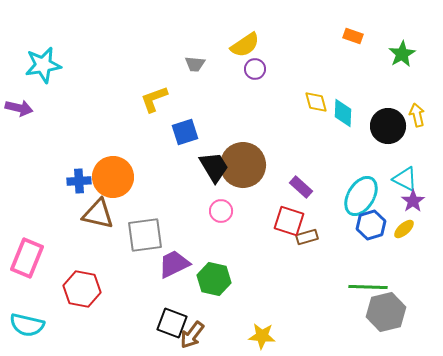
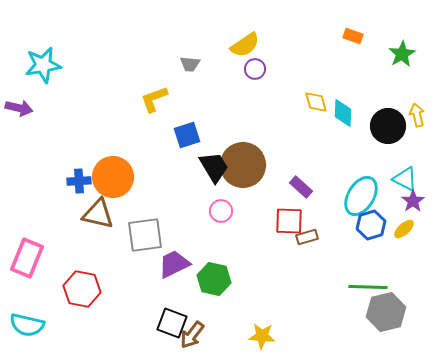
gray trapezoid: moved 5 px left
blue square: moved 2 px right, 3 px down
red square: rotated 16 degrees counterclockwise
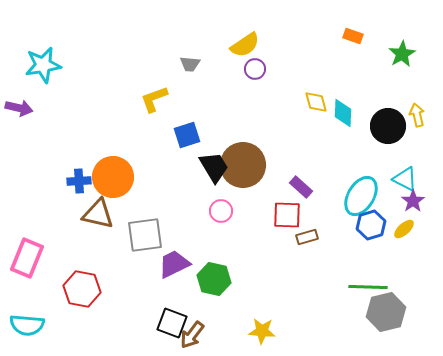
red square: moved 2 px left, 6 px up
cyan semicircle: rotated 8 degrees counterclockwise
yellow star: moved 5 px up
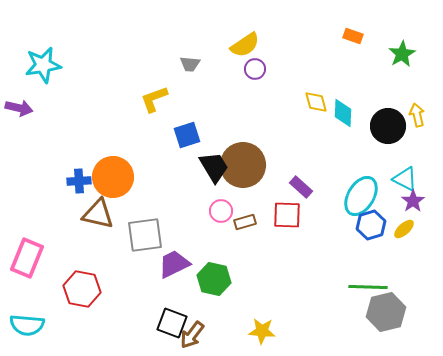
brown rectangle: moved 62 px left, 15 px up
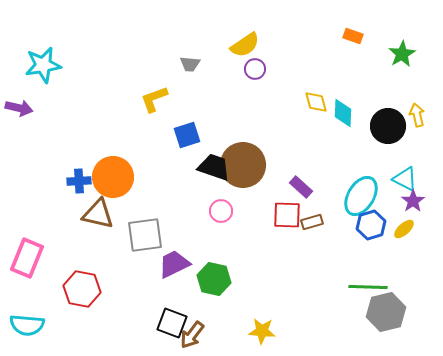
black trapezoid: rotated 40 degrees counterclockwise
brown rectangle: moved 67 px right
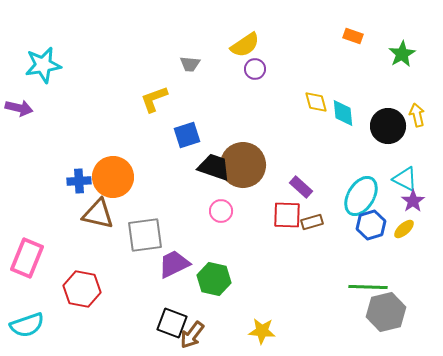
cyan diamond: rotated 8 degrees counterclockwise
cyan semicircle: rotated 24 degrees counterclockwise
